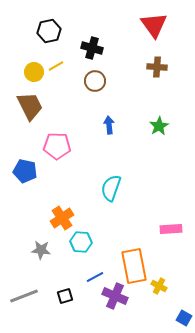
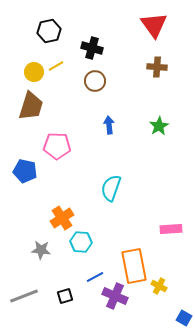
brown trapezoid: moved 1 px right; rotated 44 degrees clockwise
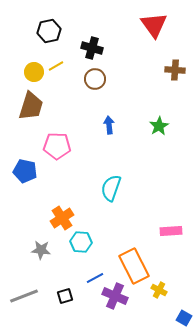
brown cross: moved 18 px right, 3 px down
brown circle: moved 2 px up
pink rectangle: moved 2 px down
orange rectangle: rotated 16 degrees counterclockwise
blue line: moved 1 px down
yellow cross: moved 4 px down
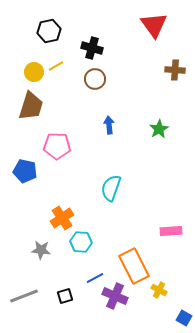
green star: moved 3 px down
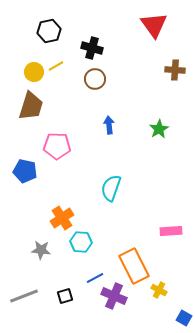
purple cross: moved 1 px left
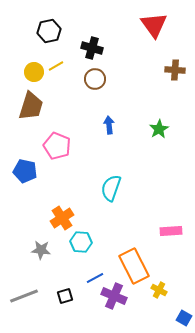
pink pentagon: rotated 20 degrees clockwise
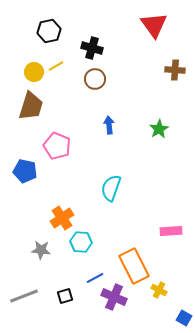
purple cross: moved 1 px down
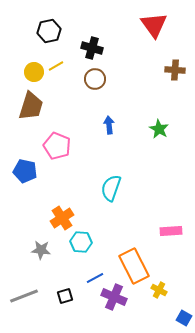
green star: rotated 12 degrees counterclockwise
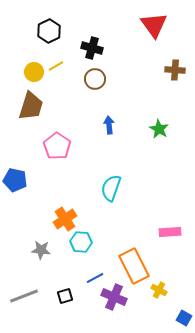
black hexagon: rotated 15 degrees counterclockwise
pink pentagon: rotated 12 degrees clockwise
blue pentagon: moved 10 px left, 9 px down
orange cross: moved 3 px right, 1 px down
pink rectangle: moved 1 px left, 1 px down
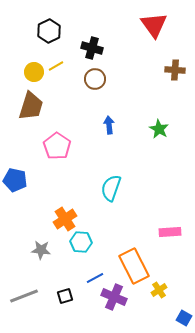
yellow cross: rotated 28 degrees clockwise
